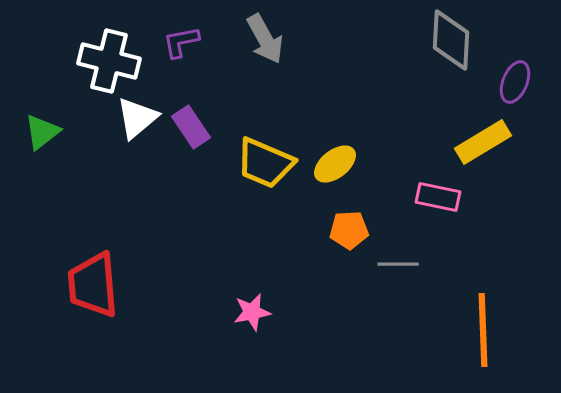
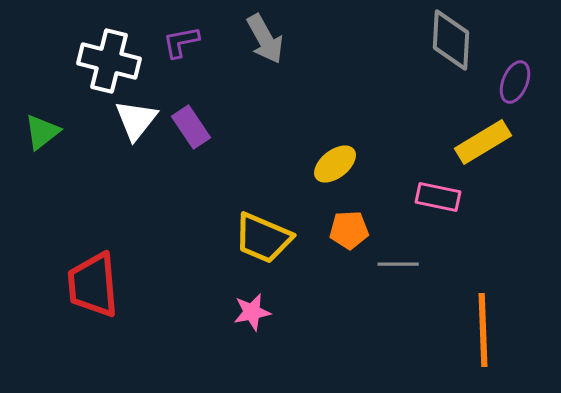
white triangle: moved 1 px left, 2 px down; rotated 12 degrees counterclockwise
yellow trapezoid: moved 2 px left, 75 px down
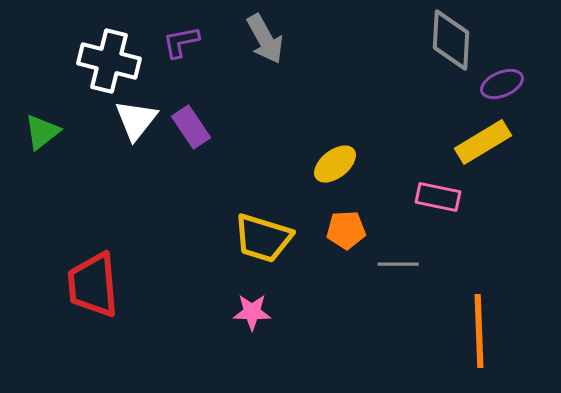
purple ellipse: moved 13 px left, 2 px down; rotated 45 degrees clockwise
orange pentagon: moved 3 px left
yellow trapezoid: rotated 6 degrees counterclockwise
pink star: rotated 12 degrees clockwise
orange line: moved 4 px left, 1 px down
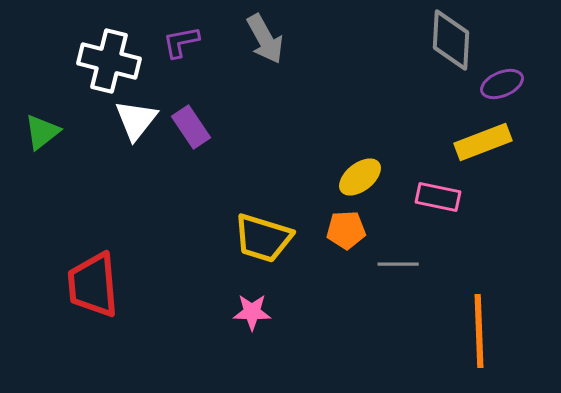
yellow rectangle: rotated 10 degrees clockwise
yellow ellipse: moved 25 px right, 13 px down
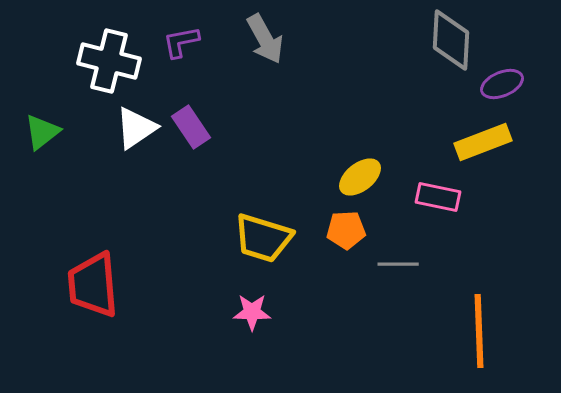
white triangle: moved 8 px down; rotated 18 degrees clockwise
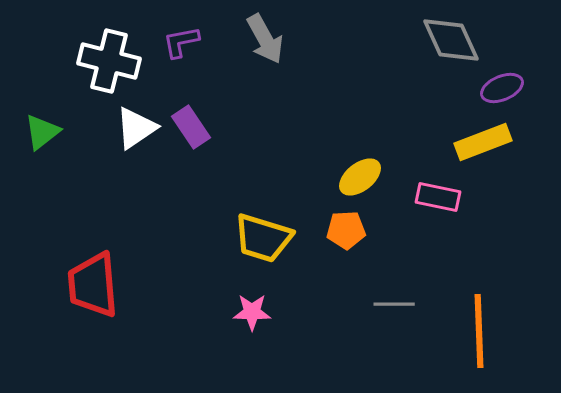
gray diamond: rotated 28 degrees counterclockwise
purple ellipse: moved 4 px down
gray line: moved 4 px left, 40 px down
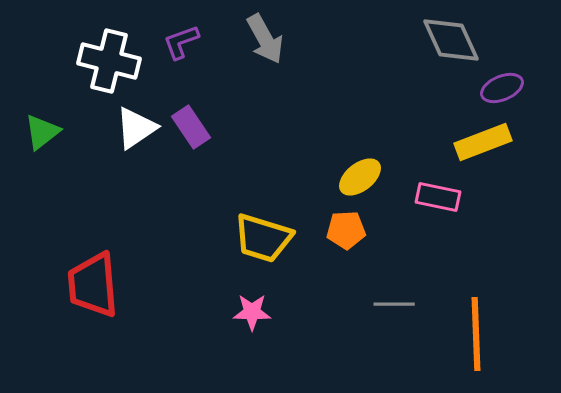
purple L-shape: rotated 9 degrees counterclockwise
orange line: moved 3 px left, 3 px down
